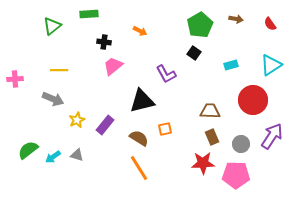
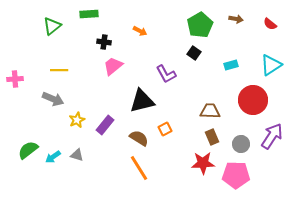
red semicircle: rotated 16 degrees counterclockwise
orange square: rotated 16 degrees counterclockwise
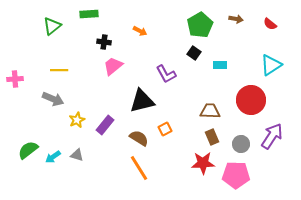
cyan rectangle: moved 11 px left; rotated 16 degrees clockwise
red circle: moved 2 px left
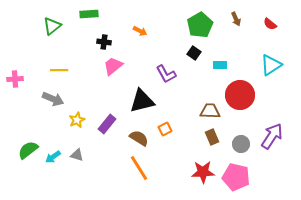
brown arrow: rotated 56 degrees clockwise
red circle: moved 11 px left, 5 px up
purple rectangle: moved 2 px right, 1 px up
red star: moved 9 px down
pink pentagon: moved 2 px down; rotated 12 degrees clockwise
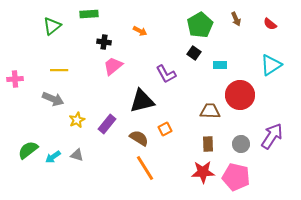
brown rectangle: moved 4 px left, 7 px down; rotated 21 degrees clockwise
orange line: moved 6 px right
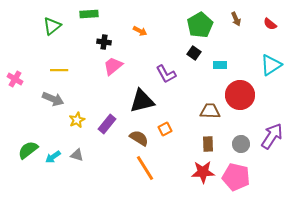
pink cross: rotated 35 degrees clockwise
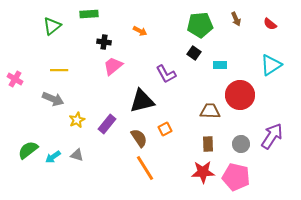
green pentagon: rotated 25 degrees clockwise
brown semicircle: rotated 24 degrees clockwise
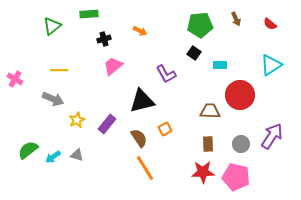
black cross: moved 3 px up; rotated 24 degrees counterclockwise
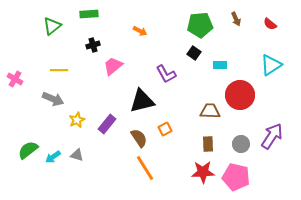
black cross: moved 11 px left, 6 px down
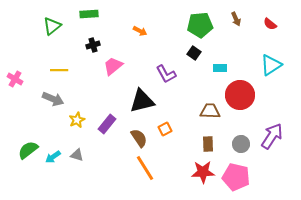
cyan rectangle: moved 3 px down
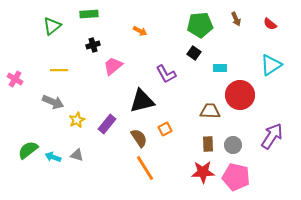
gray arrow: moved 3 px down
gray circle: moved 8 px left, 1 px down
cyan arrow: rotated 56 degrees clockwise
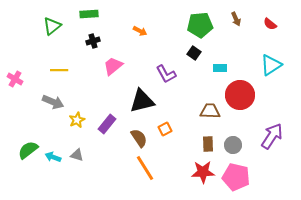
black cross: moved 4 px up
